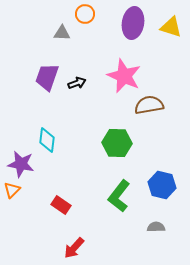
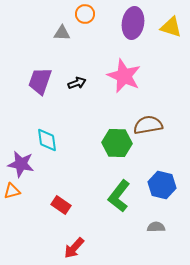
purple trapezoid: moved 7 px left, 4 px down
brown semicircle: moved 1 px left, 20 px down
cyan diamond: rotated 15 degrees counterclockwise
orange triangle: moved 1 px down; rotated 30 degrees clockwise
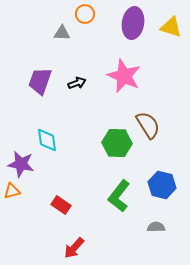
brown semicircle: rotated 68 degrees clockwise
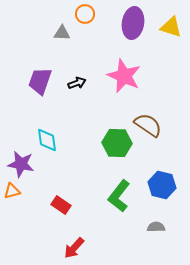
brown semicircle: rotated 24 degrees counterclockwise
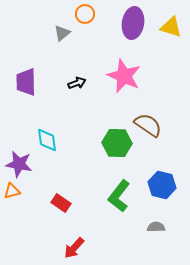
gray triangle: rotated 42 degrees counterclockwise
purple trapezoid: moved 14 px left, 1 px down; rotated 20 degrees counterclockwise
purple star: moved 2 px left
red rectangle: moved 2 px up
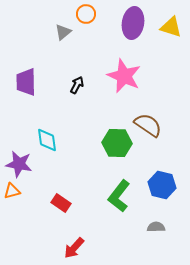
orange circle: moved 1 px right
gray triangle: moved 1 px right, 1 px up
black arrow: moved 2 px down; rotated 42 degrees counterclockwise
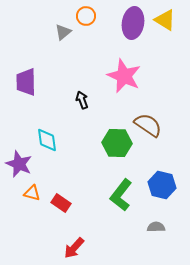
orange circle: moved 2 px down
yellow triangle: moved 6 px left, 7 px up; rotated 15 degrees clockwise
black arrow: moved 5 px right, 15 px down; rotated 48 degrees counterclockwise
purple star: rotated 12 degrees clockwise
orange triangle: moved 20 px right, 2 px down; rotated 30 degrees clockwise
green L-shape: moved 2 px right, 1 px up
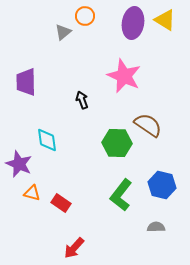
orange circle: moved 1 px left
